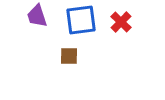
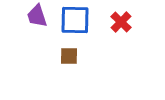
blue square: moved 6 px left; rotated 8 degrees clockwise
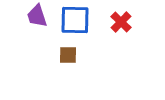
brown square: moved 1 px left, 1 px up
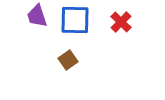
brown square: moved 5 px down; rotated 36 degrees counterclockwise
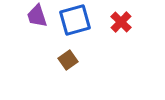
blue square: rotated 16 degrees counterclockwise
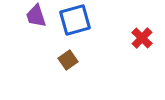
purple trapezoid: moved 1 px left
red cross: moved 21 px right, 16 px down
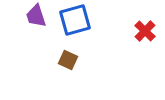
red cross: moved 3 px right, 7 px up
brown square: rotated 30 degrees counterclockwise
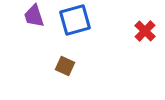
purple trapezoid: moved 2 px left
brown square: moved 3 px left, 6 px down
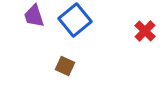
blue square: rotated 24 degrees counterclockwise
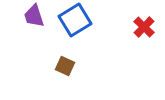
blue square: rotated 8 degrees clockwise
red cross: moved 1 px left, 4 px up
